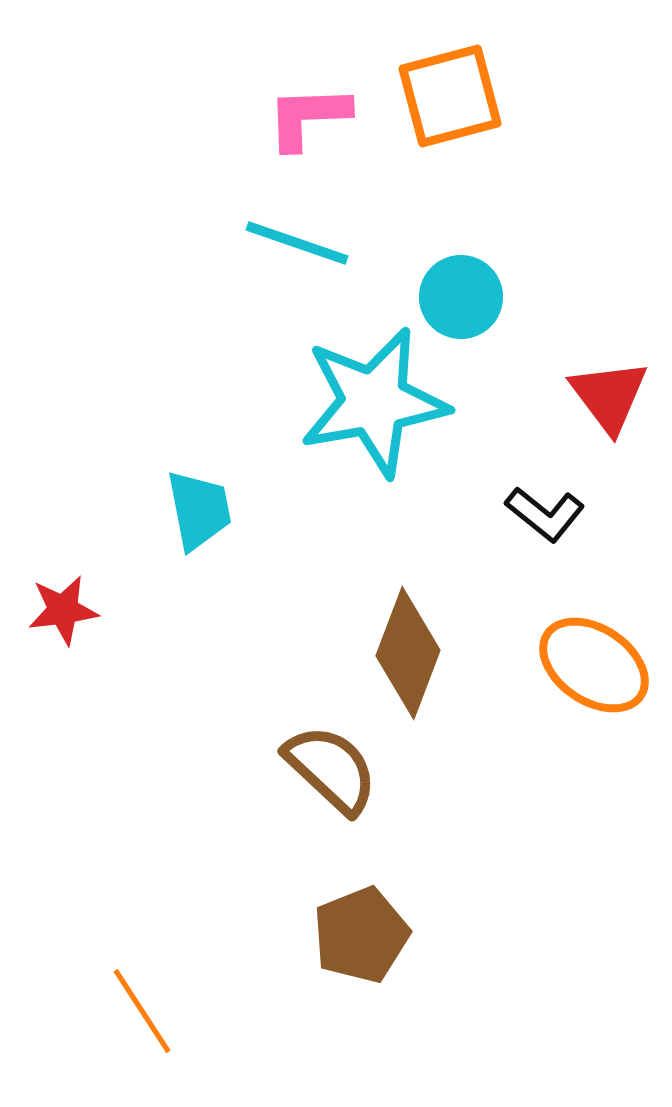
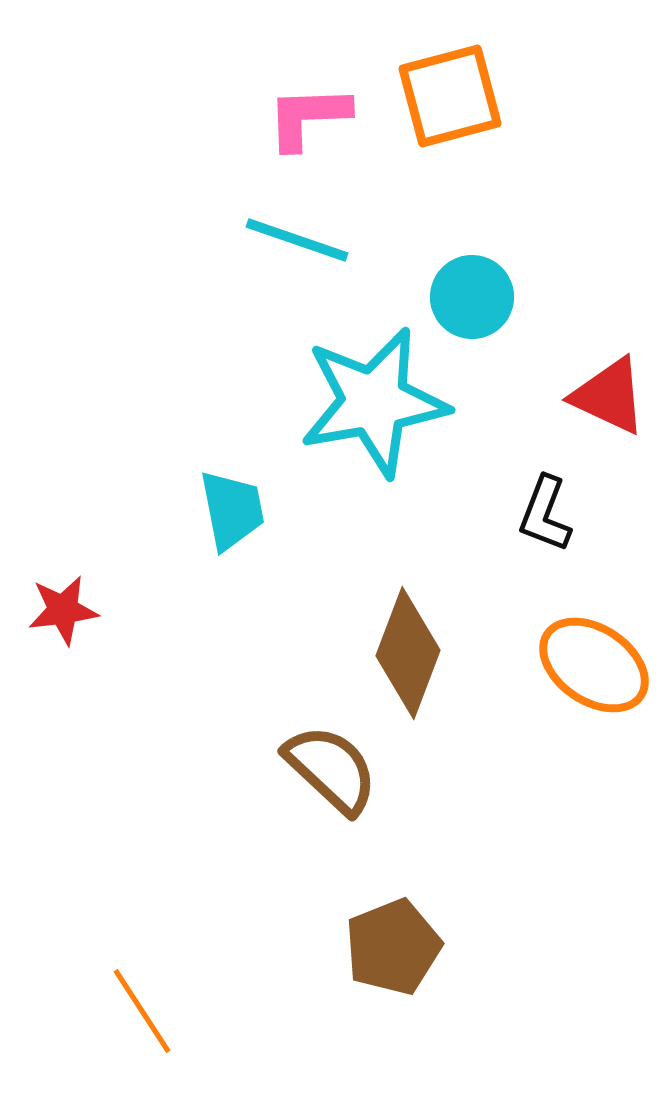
cyan line: moved 3 px up
cyan circle: moved 11 px right
red triangle: rotated 28 degrees counterclockwise
cyan trapezoid: moved 33 px right
black L-shape: rotated 72 degrees clockwise
brown pentagon: moved 32 px right, 12 px down
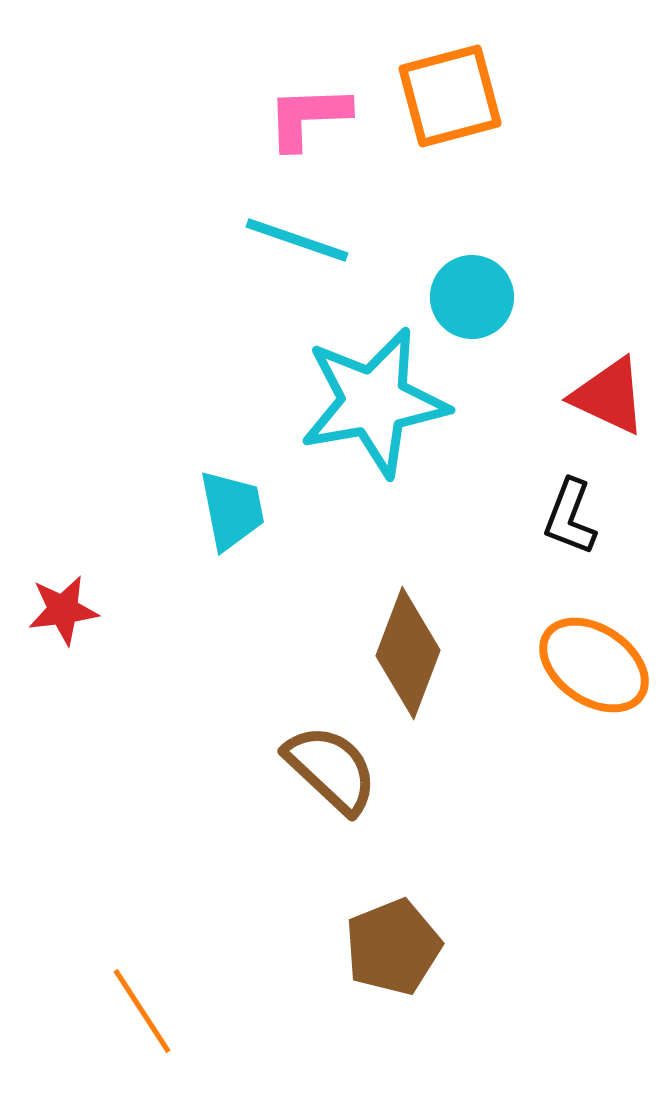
black L-shape: moved 25 px right, 3 px down
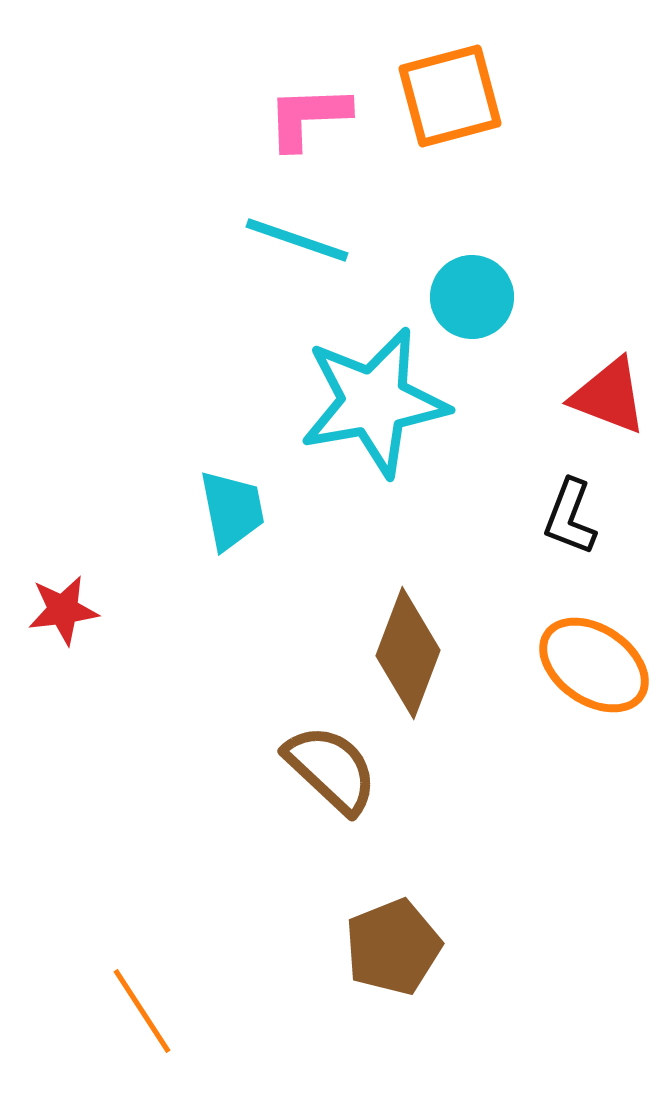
red triangle: rotated 4 degrees counterclockwise
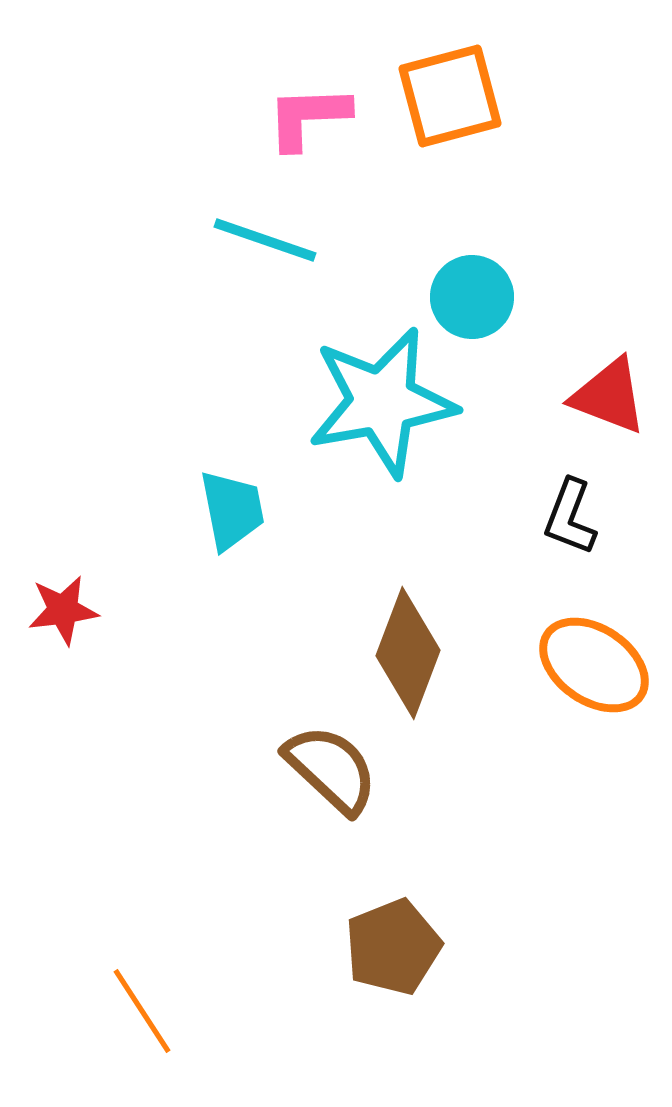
cyan line: moved 32 px left
cyan star: moved 8 px right
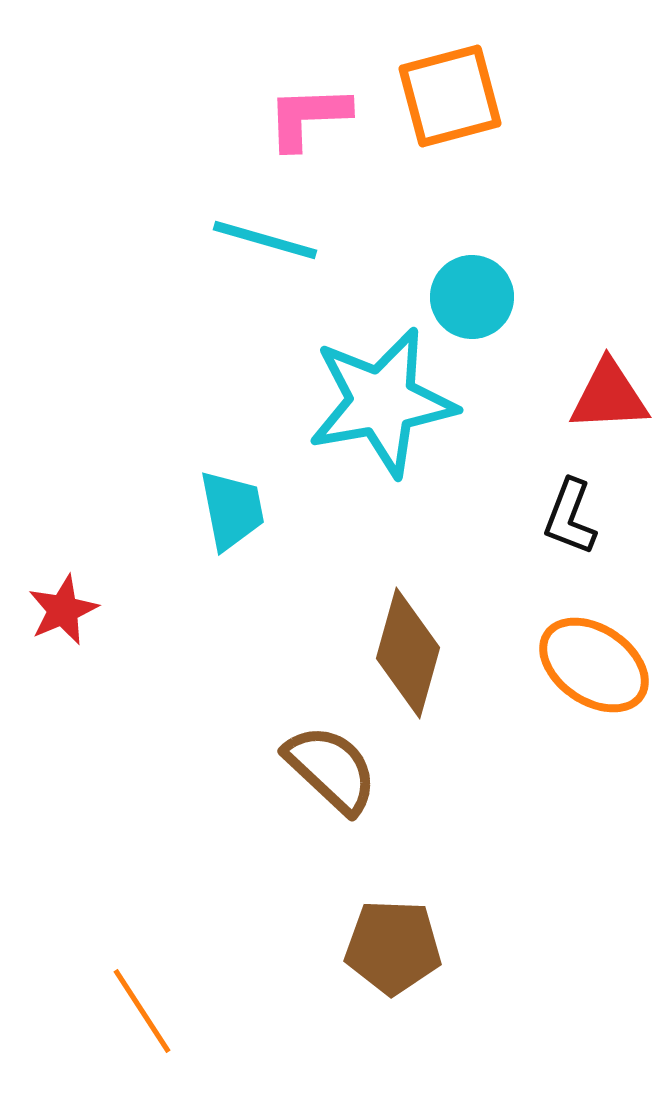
cyan line: rotated 3 degrees counterclockwise
red triangle: rotated 24 degrees counterclockwise
red star: rotated 16 degrees counterclockwise
brown diamond: rotated 5 degrees counterclockwise
brown pentagon: rotated 24 degrees clockwise
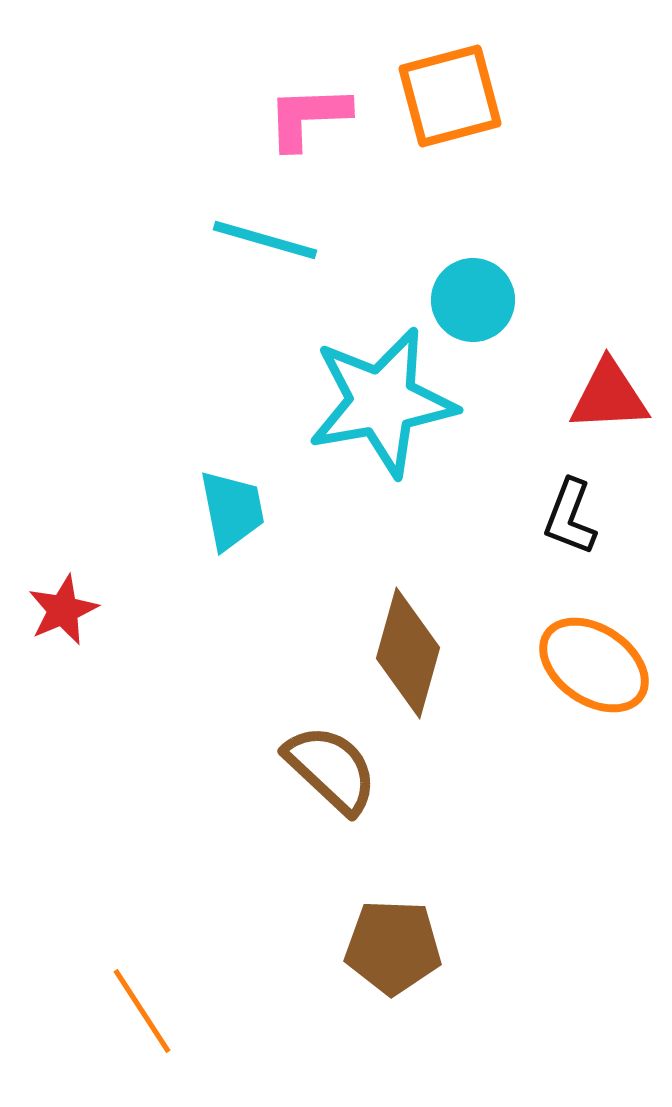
cyan circle: moved 1 px right, 3 px down
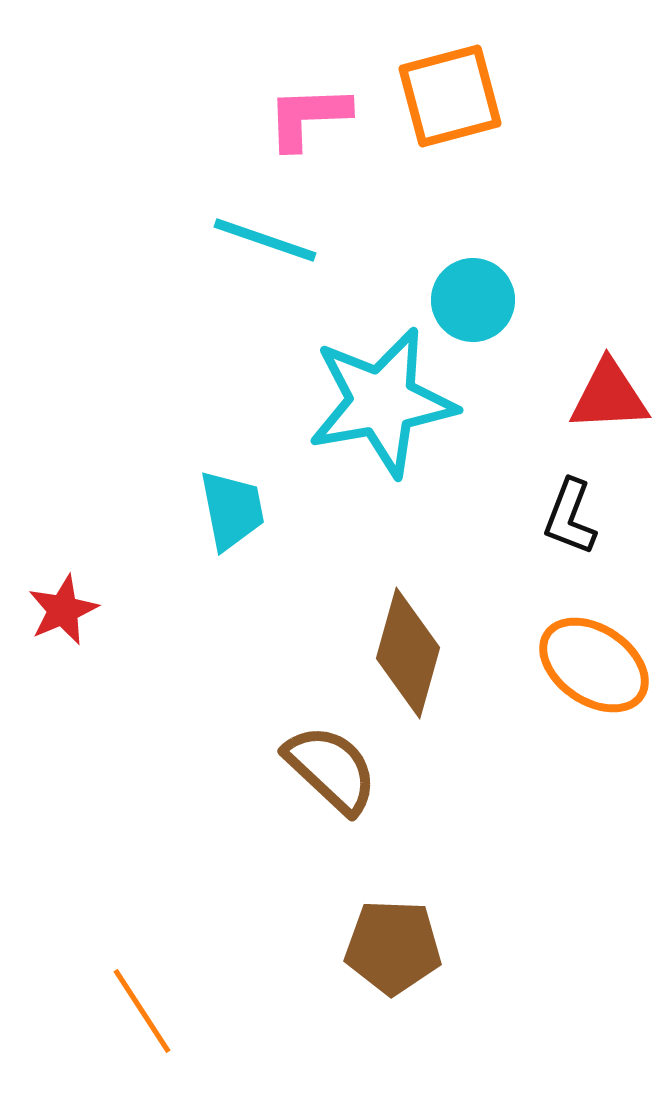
cyan line: rotated 3 degrees clockwise
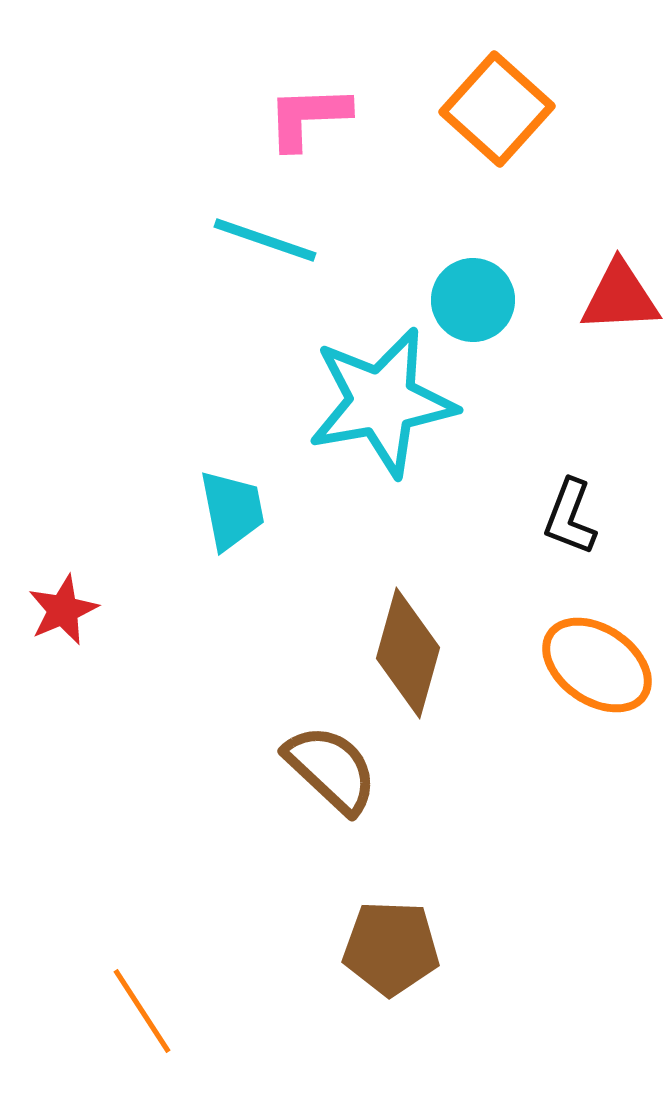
orange square: moved 47 px right, 13 px down; rotated 33 degrees counterclockwise
red triangle: moved 11 px right, 99 px up
orange ellipse: moved 3 px right
brown pentagon: moved 2 px left, 1 px down
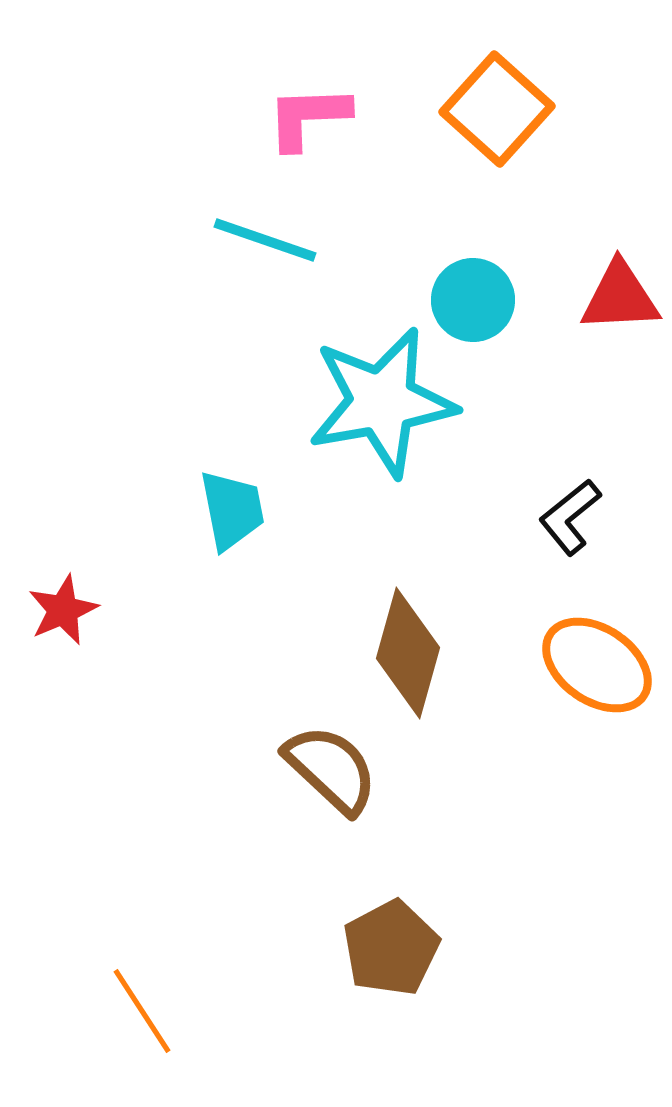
black L-shape: rotated 30 degrees clockwise
brown pentagon: rotated 30 degrees counterclockwise
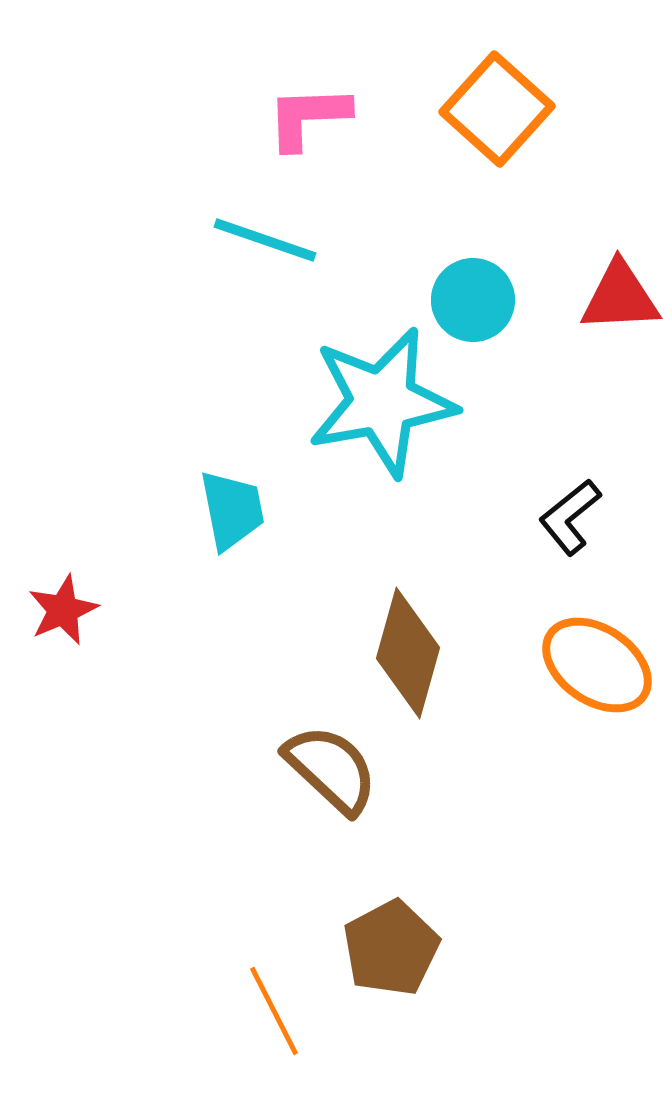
orange line: moved 132 px right; rotated 6 degrees clockwise
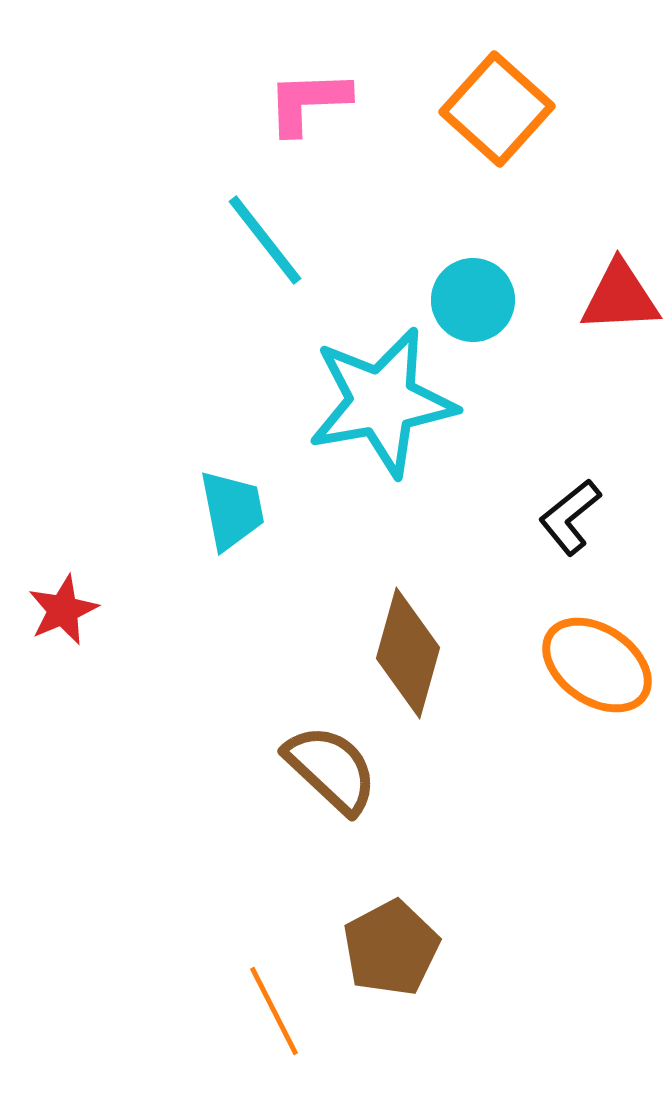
pink L-shape: moved 15 px up
cyan line: rotated 33 degrees clockwise
